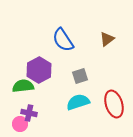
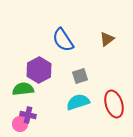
green semicircle: moved 3 px down
purple cross: moved 1 px left, 2 px down
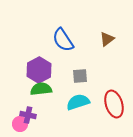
gray square: rotated 14 degrees clockwise
green semicircle: moved 18 px right
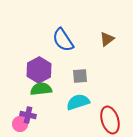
red ellipse: moved 4 px left, 16 px down
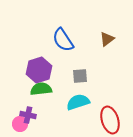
purple hexagon: rotated 10 degrees clockwise
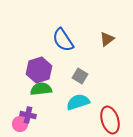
gray square: rotated 35 degrees clockwise
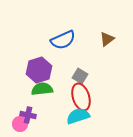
blue semicircle: rotated 80 degrees counterclockwise
green semicircle: moved 1 px right
cyan semicircle: moved 14 px down
red ellipse: moved 29 px left, 23 px up
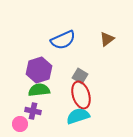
green semicircle: moved 3 px left, 1 px down
red ellipse: moved 2 px up
purple cross: moved 5 px right, 4 px up
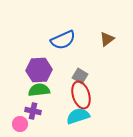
purple hexagon: rotated 15 degrees clockwise
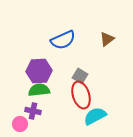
purple hexagon: moved 1 px down
cyan semicircle: moved 17 px right; rotated 10 degrees counterclockwise
